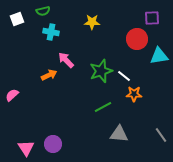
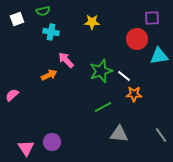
purple circle: moved 1 px left, 2 px up
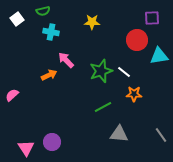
white square: rotated 16 degrees counterclockwise
red circle: moved 1 px down
white line: moved 4 px up
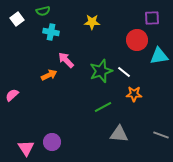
gray line: rotated 35 degrees counterclockwise
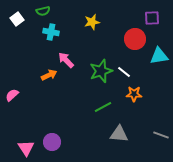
yellow star: rotated 14 degrees counterclockwise
red circle: moved 2 px left, 1 px up
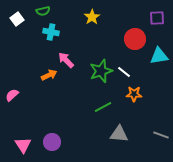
purple square: moved 5 px right
yellow star: moved 5 px up; rotated 21 degrees counterclockwise
pink triangle: moved 3 px left, 3 px up
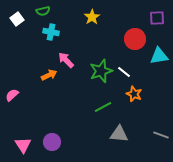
orange star: rotated 21 degrees clockwise
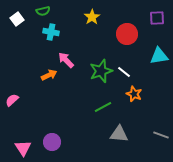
red circle: moved 8 px left, 5 px up
pink semicircle: moved 5 px down
pink triangle: moved 3 px down
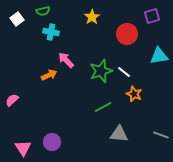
purple square: moved 5 px left, 2 px up; rotated 14 degrees counterclockwise
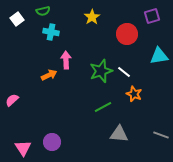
pink arrow: rotated 42 degrees clockwise
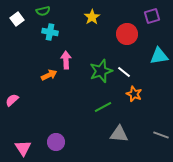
cyan cross: moved 1 px left
purple circle: moved 4 px right
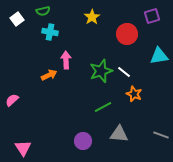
purple circle: moved 27 px right, 1 px up
